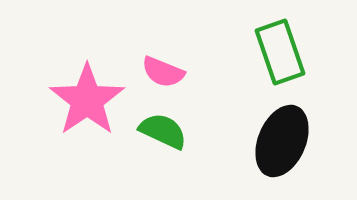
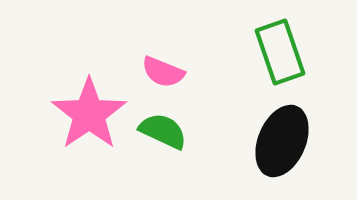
pink star: moved 2 px right, 14 px down
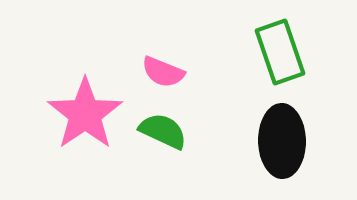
pink star: moved 4 px left
black ellipse: rotated 24 degrees counterclockwise
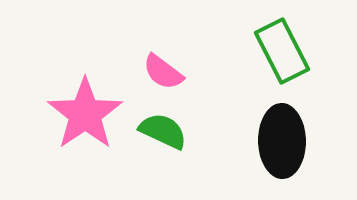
green rectangle: moved 2 px right, 1 px up; rotated 8 degrees counterclockwise
pink semicircle: rotated 15 degrees clockwise
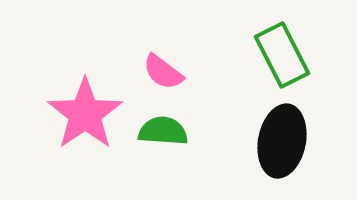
green rectangle: moved 4 px down
green semicircle: rotated 21 degrees counterclockwise
black ellipse: rotated 12 degrees clockwise
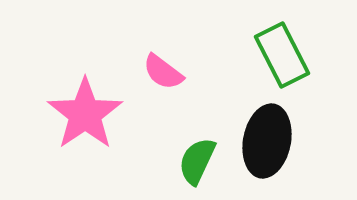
green semicircle: moved 34 px right, 30 px down; rotated 69 degrees counterclockwise
black ellipse: moved 15 px left
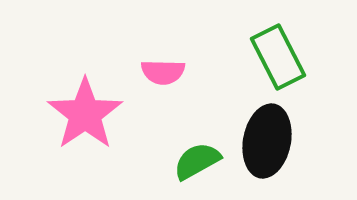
green rectangle: moved 4 px left, 2 px down
pink semicircle: rotated 36 degrees counterclockwise
green semicircle: rotated 36 degrees clockwise
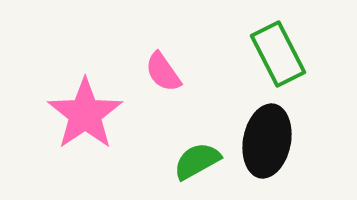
green rectangle: moved 3 px up
pink semicircle: rotated 54 degrees clockwise
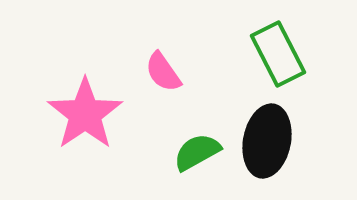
green semicircle: moved 9 px up
